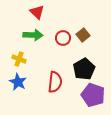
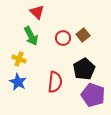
green arrow: moved 2 px left, 1 px down; rotated 60 degrees clockwise
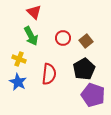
red triangle: moved 3 px left
brown square: moved 3 px right, 6 px down
red semicircle: moved 6 px left, 8 px up
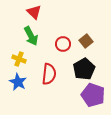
red circle: moved 6 px down
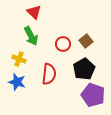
blue star: moved 1 px left; rotated 12 degrees counterclockwise
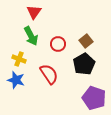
red triangle: rotated 21 degrees clockwise
red circle: moved 5 px left
black pentagon: moved 5 px up
red semicircle: rotated 40 degrees counterclockwise
blue star: moved 1 px left, 2 px up
purple pentagon: moved 1 px right, 3 px down
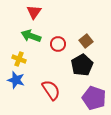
green arrow: rotated 138 degrees clockwise
black pentagon: moved 2 px left, 1 px down
red semicircle: moved 2 px right, 16 px down
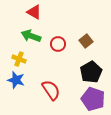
red triangle: rotated 35 degrees counterclockwise
black pentagon: moved 9 px right, 7 px down
purple pentagon: moved 1 px left, 1 px down
